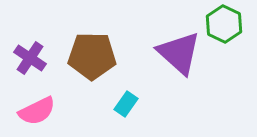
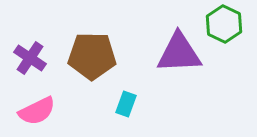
purple triangle: rotated 45 degrees counterclockwise
cyan rectangle: rotated 15 degrees counterclockwise
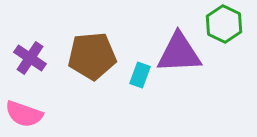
brown pentagon: rotated 6 degrees counterclockwise
cyan rectangle: moved 14 px right, 29 px up
pink semicircle: moved 13 px left, 3 px down; rotated 45 degrees clockwise
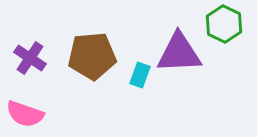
pink semicircle: moved 1 px right
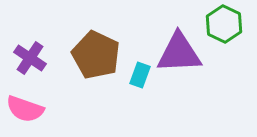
brown pentagon: moved 4 px right, 1 px up; rotated 30 degrees clockwise
pink semicircle: moved 5 px up
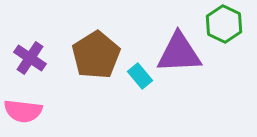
brown pentagon: rotated 15 degrees clockwise
cyan rectangle: moved 1 px down; rotated 60 degrees counterclockwise
pink semicircle: moved 2 px left, 2 px down; rotated 12 degrees counterclockwise
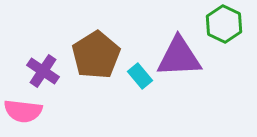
purple triangle: moved 4 px down
purple cross: moved 13 px right, 13 px down
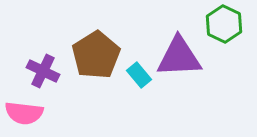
purple cross: rotated 8 degrees counterclockwise
cyan rectangle: moved 1 px left, 1 px up
pink semicircle: moved 1 px right, 2 px down
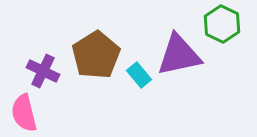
green hexagon: moved 2 px left
purple triangle: moved 2 px up; rotated 9 degrees counterclockwise
pink semicircle: rotated 69 degrees clockwise
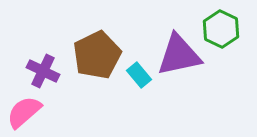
green hexagon: moved 1 px left, 5 px down
brown pentagon: moved 1 px right; rotated 6 degrees clockwise
pink semicircle: moved 1 px up; rotated 63 degrees clockwise
